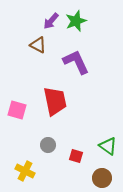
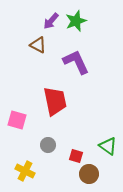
pink square: moved 10 px down
brown circle: moved 13 px left, 4 px up
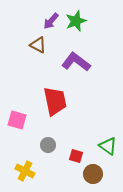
purple L-shape: rotated 28 degrees counterclockwise
brown circle: moved 4 px right
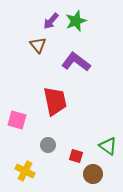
brown triangle: rotated 24 degrees clockwise
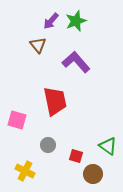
purple L-shape: rotated 12 degrees clockwise
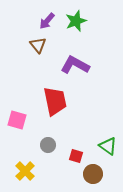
purple arrow: moved 4 px left
purple L-shape: moved 1 px left, 3 px down; rotated 20 degrees counterclockwise
yellow cross: rotated 18 degrees clockwise
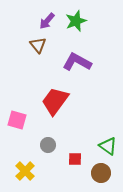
purple L-shape: moved 2 px right, 3 px up
red trapezoid: rotated 132 degrees counterclockwise
red square: moved 1 px left, 3 px down; rotated 16 degrees counterclockwise
brown circle: moved 8 px right, 1 px up
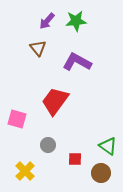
green star: rotated 15 degrees clockwise
brown triangle: moved 3 px down
pink square: moved 1 px up
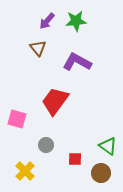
gray circle: moved 2 px left
